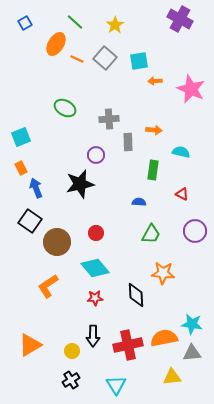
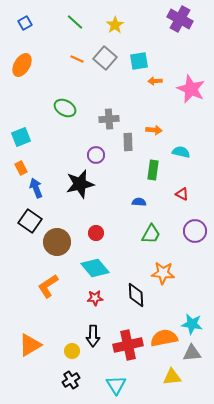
orange ellipse at (56, 44): moved 34 px left, 21 px down
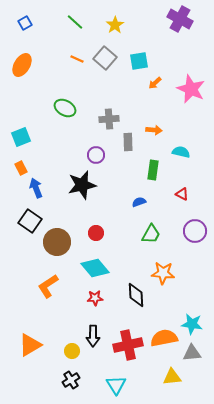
orange arrow at (155, 81): moved 2 px down; rotated 40 degrees counterclockwise
black star at (80, 184): moved 2 px right, 1 px down
blue semicircle at (139, 202): rotated 24 degrees counterclockwise
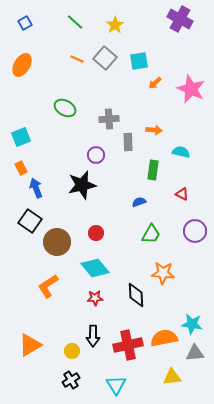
gray triangle at (192, 353): moved 3 px right
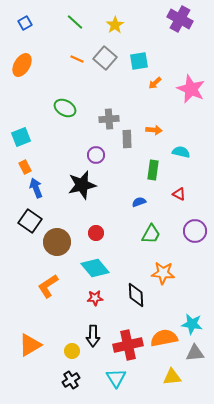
gray rectangle at (128, 142): moved 1 px left, 3 px up
orange rectangle at (21, 168): moved 4 px right, 1 px up
red triangle at (182, 194): moved 3 px left
cyan triangle at (116, 385): moved 7 px up
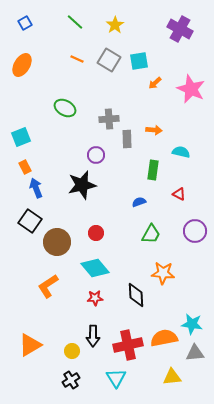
purple cross at (180, 19): moved 10 px down
gray square at (105, 58): moved 4 px right, 2 px down; rotated 10 degrees counterclockwise
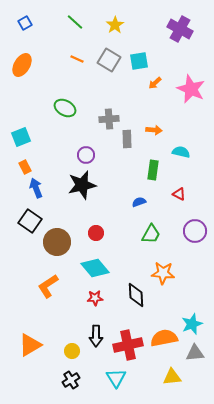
purple circle at (96, 155): moved 10 px left
cyan star at (192, 324): rotated 30 degrees counterclockwise
black arrow at (93, 336): moved 3 px right
